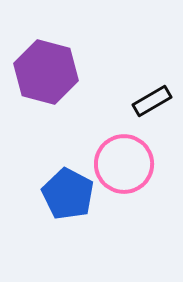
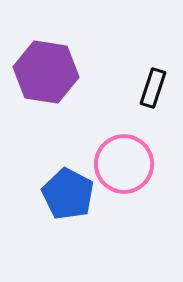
purple hexagon: rotated 6 degrees counterclockwise
black rectangle: moved 1 px right, 13 px up; rotated 42 degrees counterclockwise
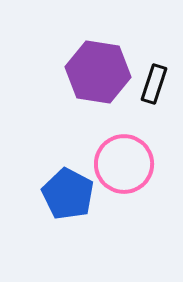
purple hexagon: moved 52 px right
black rectangle: moved 1 px right, 4 px up
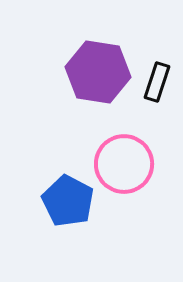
black rectangle: moved 3 px right, 2 px up
blue pentagon: moved 7 px down
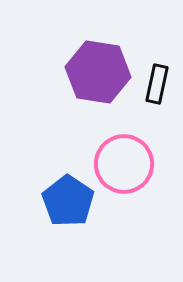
black rectangle: moved 2 px down; rotated 6 degrees counterclockwise
blue pentagon: rotated 6 degrees clockwise
